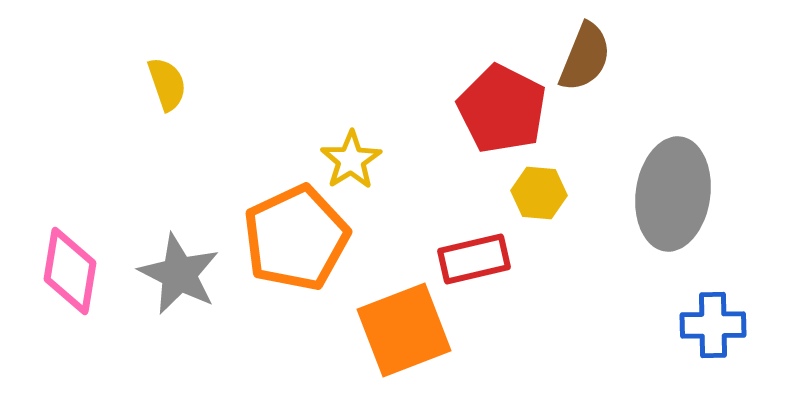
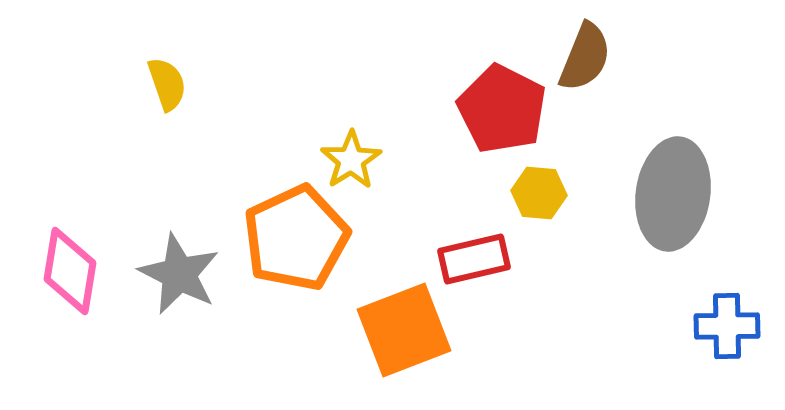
blue cross: moved 14 px right, 1 px down
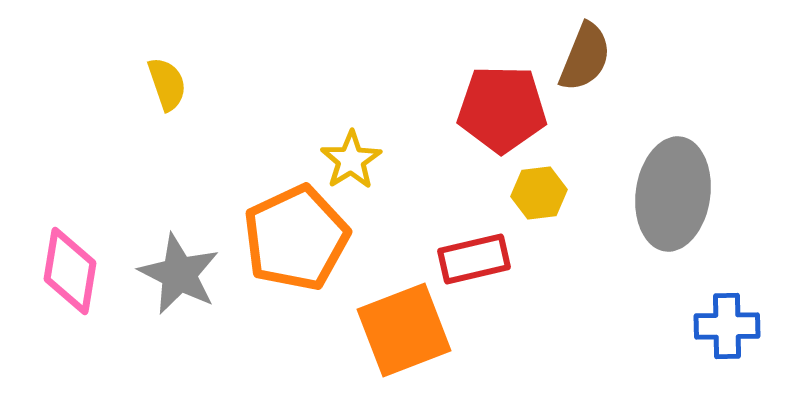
red pentagon: rotated 26 degrees counterclockwise
yellow hexagon: rotated 12 degrees counterclockwise
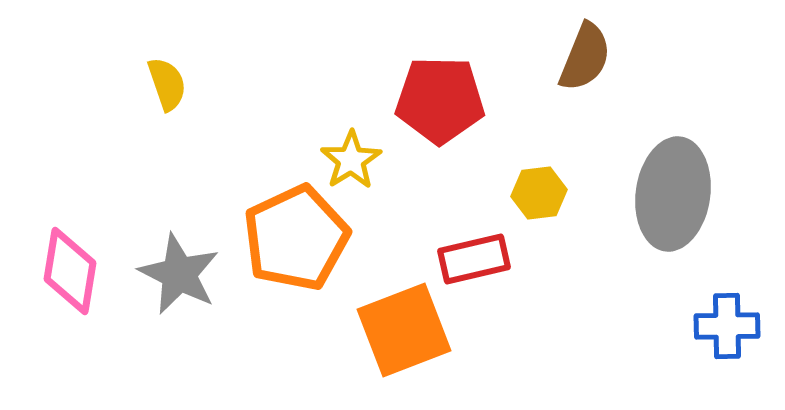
red pentagon: moved 62 px left, 9 px up
